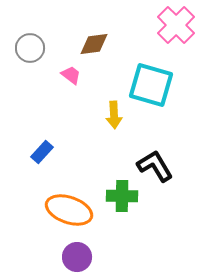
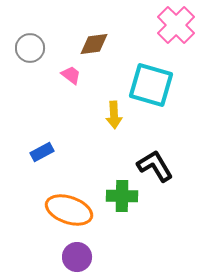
blue rectangle: rotated 20 degrees clockwise
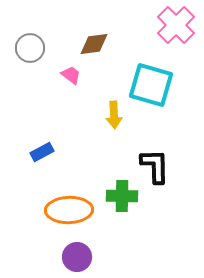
black L-shape: rotated 30 degrees clockwise
orange ellipse: rotated 21 degrees counterclockwise
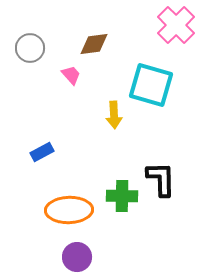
pink trapezoid: rotated 10 degrees clockwise
black L-shape: moved 6 px right, 13 px down
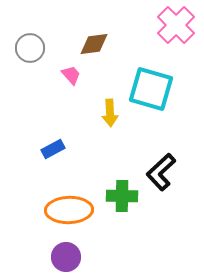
cyan square: moved 4 px down
yellow arrow: moved 4 px left, 2 px up
blue rectangle: moved 11 px right, 3 px up
black L-shape: moved 7 px up; rotated 132 degrees counterclockwise
purple circle: moved 11 px left
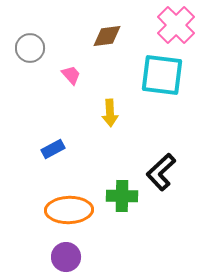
brown diamond: moved 13 px right, 8 px up
cyan square: moved 11 px right, 14 px up; rotated 9 degrees counterclockwise
